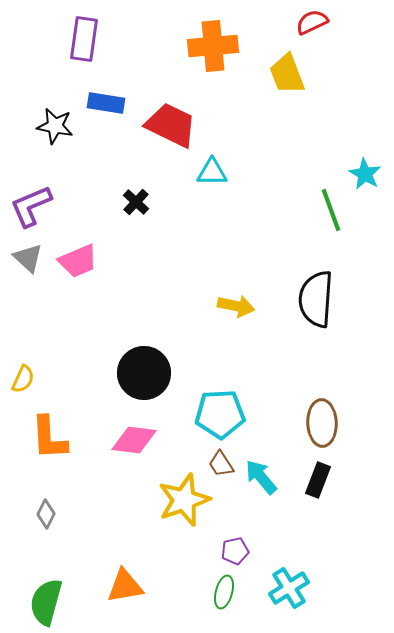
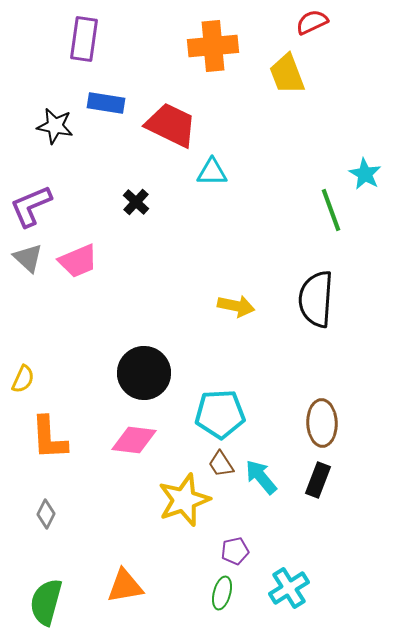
green ellipse: moved 2 px left, 1 px down
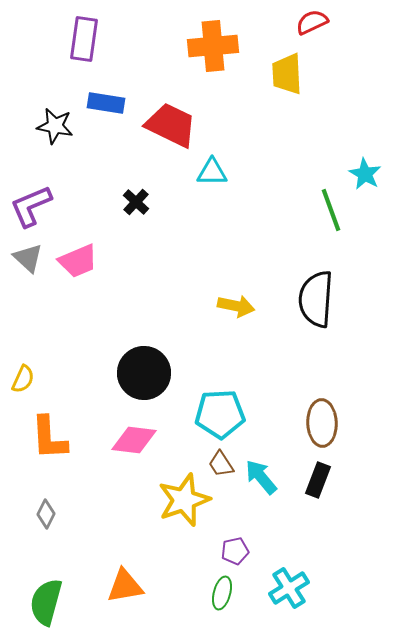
yellow trapezoid: rotated 18 degrees clockwise
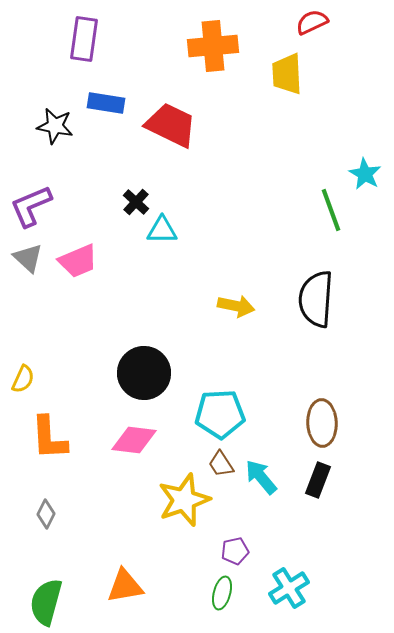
cyan triangle: moved 50 px left, 58 px down
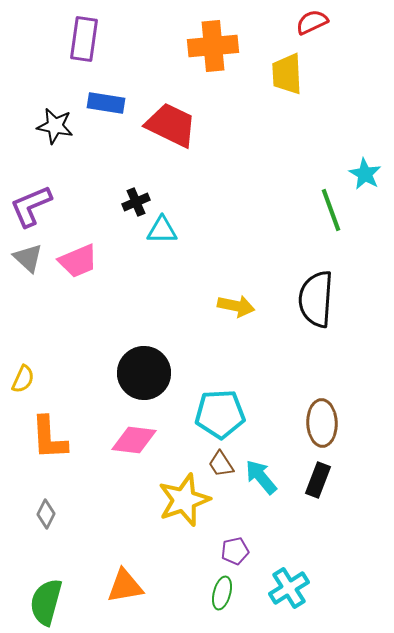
black cross: rotated 24 degrees clockwise
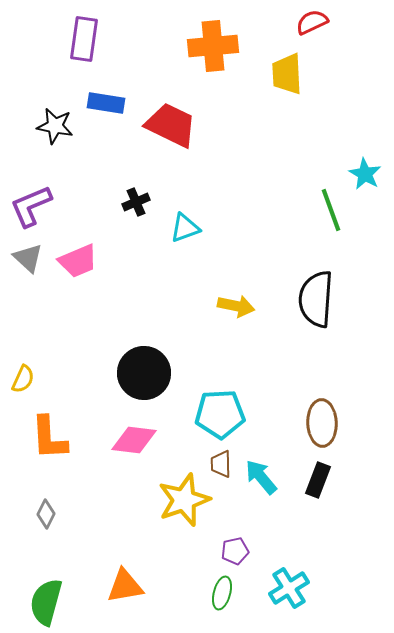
cyan triangle: moved 23 px right, 2 px up; rotated 20 degrees counterclockwise
brown trapezoid: rotated 32 degrees clockwise
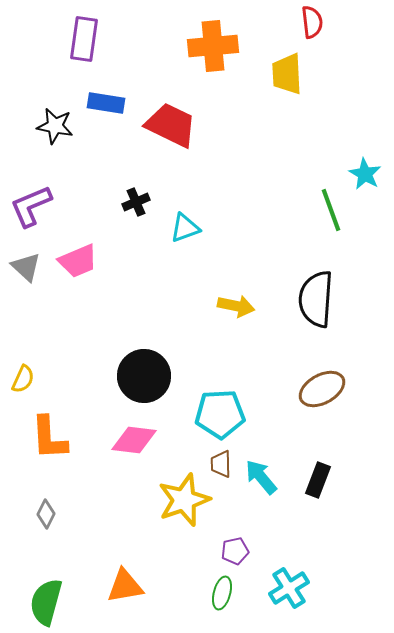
red semicircle: rotated 108 degrees clockwise
gray triangle: moved 2 px left, 9 px down
black circle: moved 3 px down
brown ellipse: moved 34 px up; rotated 63 degrees clockwise
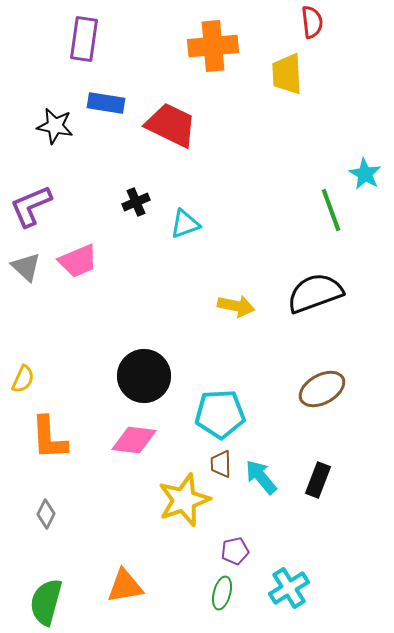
cyan triangle: moved 4 px up
black semicircle: moved 1 px left, 6 px up; rotated 66 degrees clockwise
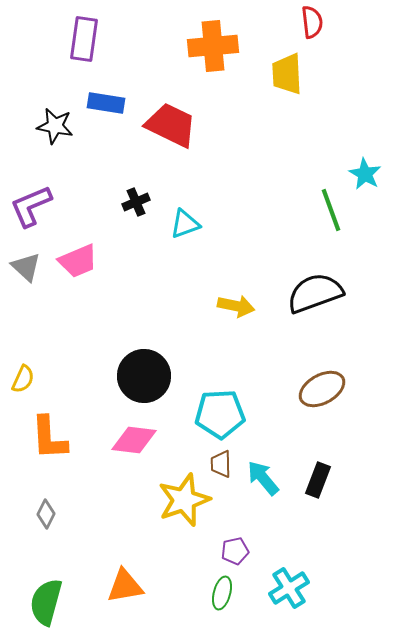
cyan arrow: moved 2 px right, 1 px down
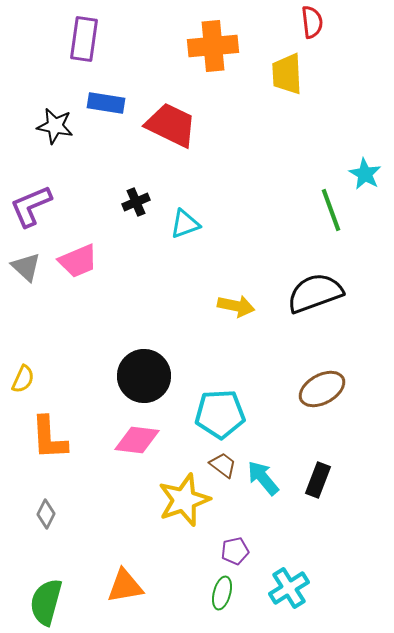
pink diamond: moved 3 px right
brown trapezoid: moved 2 px right, 1 px down; rotated 128 degrees clockwise
